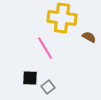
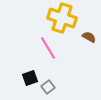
yellow cross: rotated 12 degrees clockwise
pink line: moved 3 px right
black square: rotated 21 degrees counterclockwise
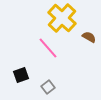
yellow cross: rotated 24 degrees clockwise
pink line: rotated 10 degrees counterclockwise
black square: moved 9 px left, 3 px up
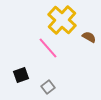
yellow cross: moved 2 px down
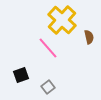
brown semicircle: rotated 48 degrees clockwise
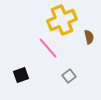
yellow cross: rotated 24 degrees clockwise
gray square: moved 21 px right, 11 px up
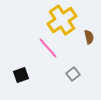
yellow cross: rotated 12 degrees counterclockwise
gray square: moved 4 px right, 2 px up
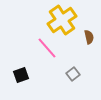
pink line: moved 1 px left
